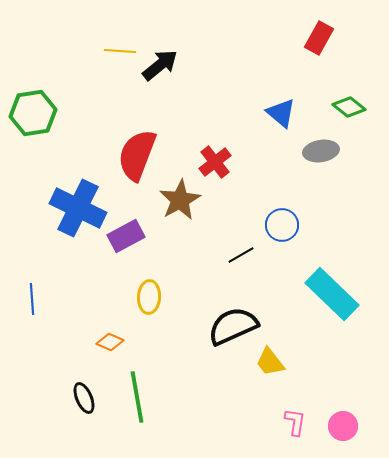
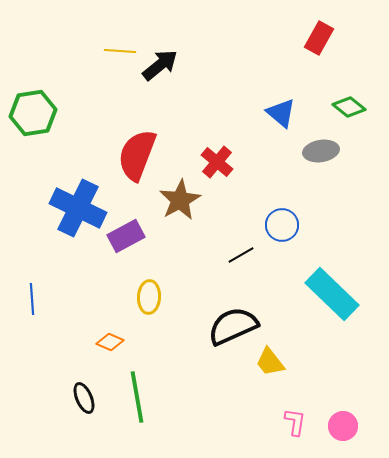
red cross: moved 2 px right; rotated 12 degrees counterclockwise
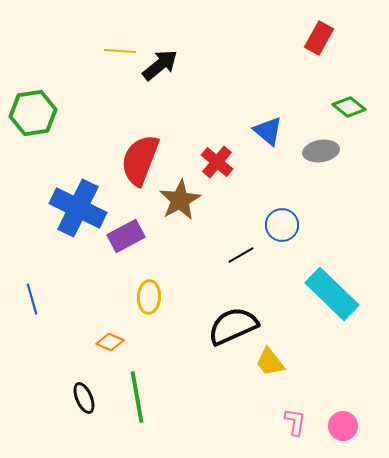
blue triangle: moved 13 px left, 18 px down
red semicircle: moved 3 px right, 5 px down
blue line: rotated 12 degrees counterclockwise
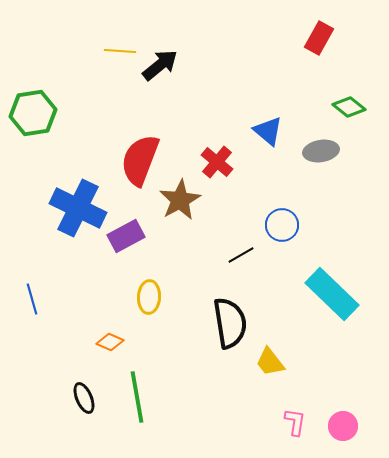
black semicircle: moved 3 px left, 3 px up; rotated 105 degrees clockwise
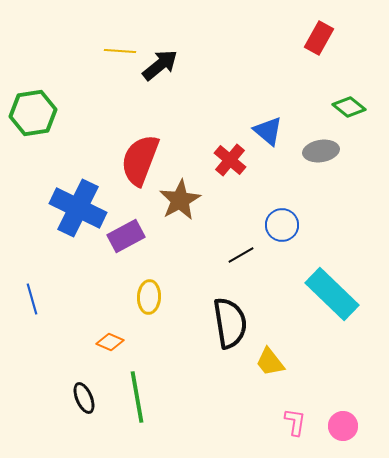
red cross: moved 13 px right, 2 px up
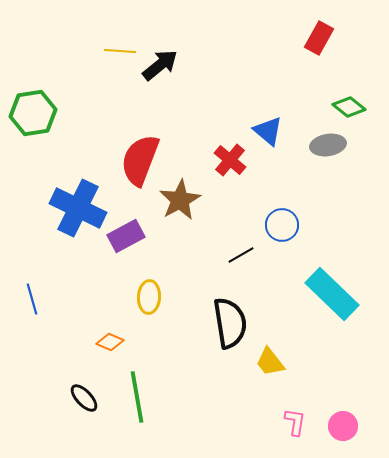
gray ellipse: moved 7 px right, 6 px up
black ellipse: rotated 20 degrees counterclockwise
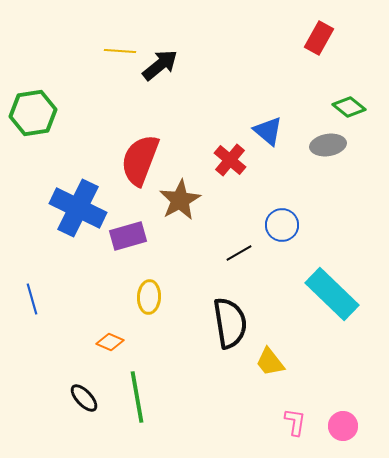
purple rectangle: moved 2 px right; rotated 12 degrees clockwise
black line: moved 2 px left, 2 px up
